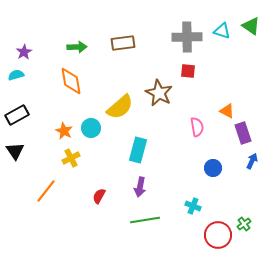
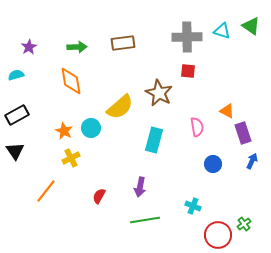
purple star: moved 5 px right, 5 px up
cyan rectangle: moved 16 px right, 10 px up
blue circle: moved 4 px up
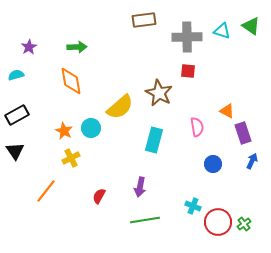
brown rectangle: moved 21 px right, 23 px up
red circle: moved 13 px up
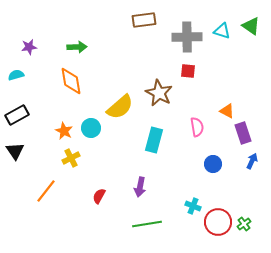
purple star: rotated 21 degrees clockwise
green line: moved 2 px right, 4 px down
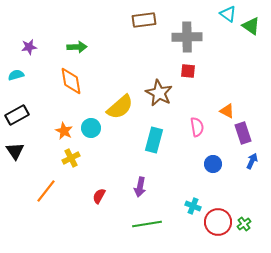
cyan triangle: moved 6 px right, 17 px up; rotated 18 degrees clockwise
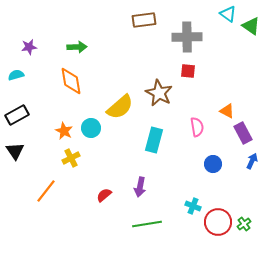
purple rectangle: rotated 10 degrees counterclockwise
red semicircle: moved 5 px right, 1 px up; rotated 21 degrees clockwise
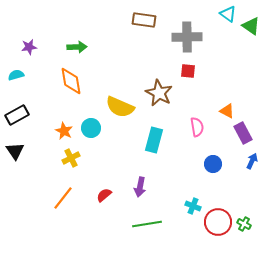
brown rectangle: rotated 15 degrees clockwise
yellow semicircle: rotated 64 degrees clockwise
orange line: moved 17 px right, 7 px down
green cross: rotated 24 degrees counterclockwise
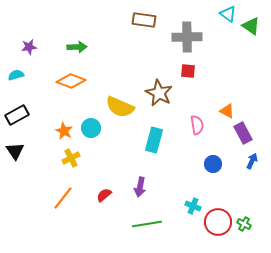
orange diamond: rotated 60 degrees counterclockwise
pink semicircle: moved 2 px up
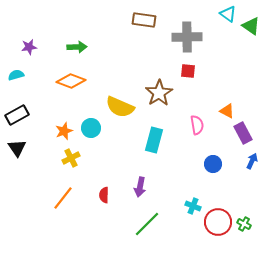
brown star: rotated 12 degrees clockwise
orange star: rotated 24 degrees clockwise
black triangle: moved 2 px right, 3 px up
red semicircle: rotated 49 degrees counterclockwise
green line: rotated 36 degrees counterclockwise
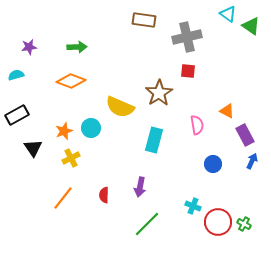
gray cross: rotated 12 degrees counterclockwise
purple rectangle: moved 2 px right, 2 px down
black triangle: moved 16 px right
